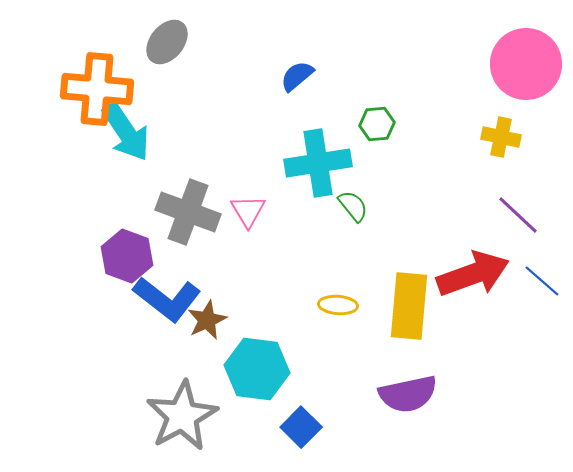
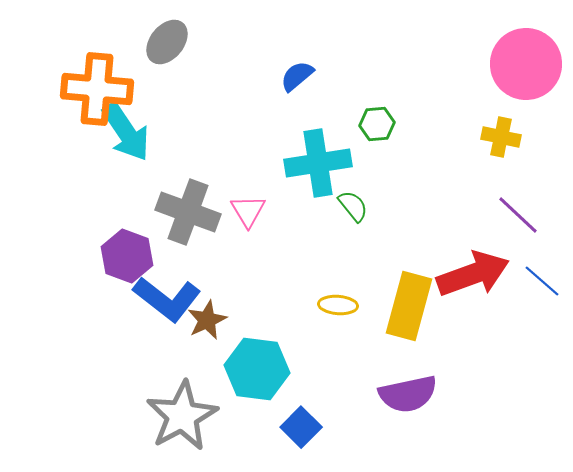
yellow rectangle: rotated 10 degrees clockwise
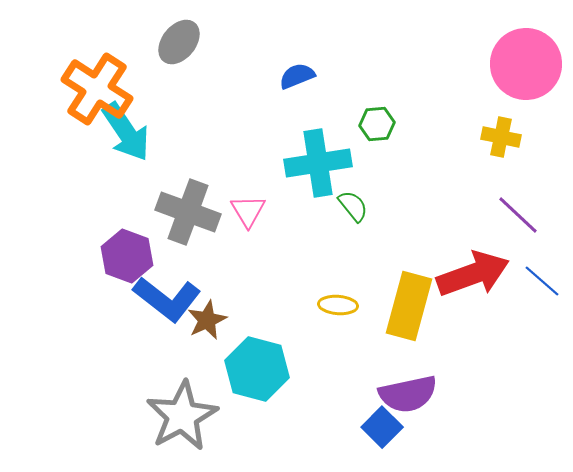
gray ellipse: moved 12 px right
blue semicircle: rotated 18 degrees clockwise
orange cross: rotated 28 degrees clockwise
cyan hexagon: rotated 8 degrees clockwise
blue square: moved 81 px right
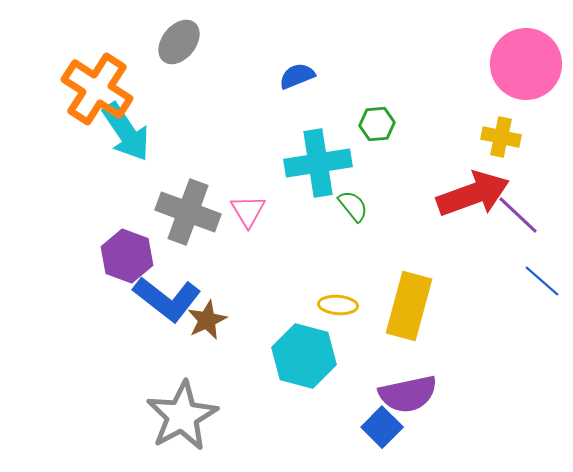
red arrow: moved 80 px up
cyan hexagon: moved 47 px right, 13 px up
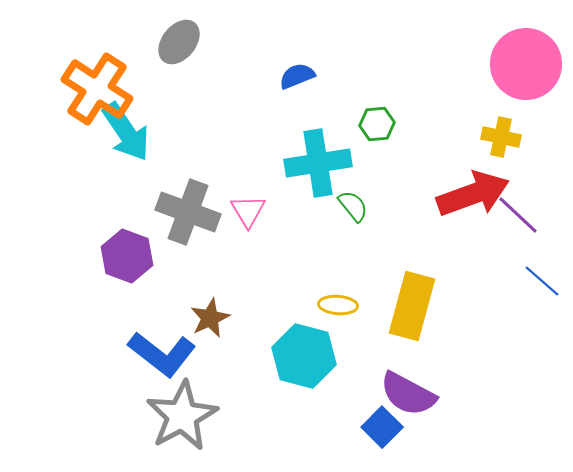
blue L-shape: moved 5 px left, 55 px down
yellow rectangle: moved 3 px right
brown star: moved 3 px right, 2 px up
purple semicircle: rotated 40 degrees clockwise
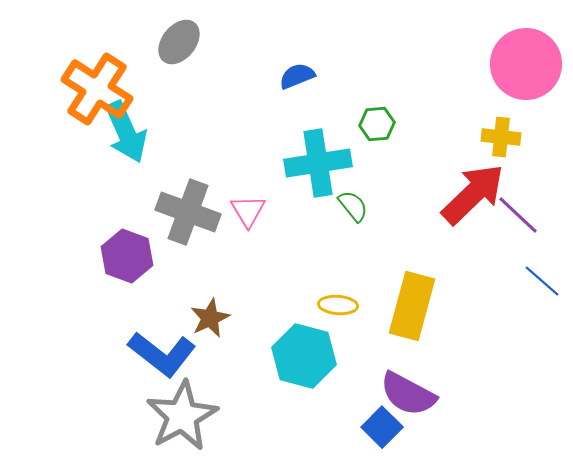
cyan arrow: rotated 10 degrees clockwise
yellow cross: rotated 6 degrees counterclockwise
red arrow: rotated 24 degrees counterclockwise
